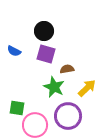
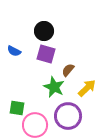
brown semicircle: moved 1 px right, 1 px down; rotated 40 degrees counterclockwise
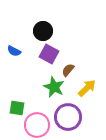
black circle: moved 1 px left
purple square: moved 3 px right; rotated 12 degrees clockwise
purple circle: moved 1 px down
pink circle: moved 2 px right
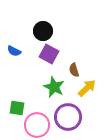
brown semicircle: moved 6 px right; rotated 56 degrees counterclockwise
